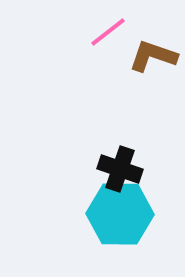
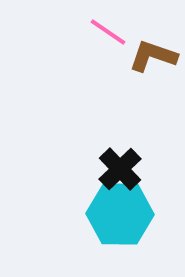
pink line: rotated 72 degrees clockwise
black cross: rotated 27 degrees clockwise
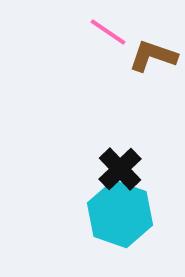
cyan hexagon: rotated 18 degrees clockwise
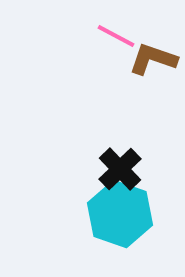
pink line: moved 8 px right, 4 px down; rotated 6 degrees counterclockwise
brown L-shape: moved 3 px down
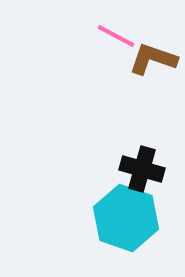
black cross: moved 22 px right; rotated 30 degrees counterclockwise
cyan hexagon: moved 6 px right, 4 px down
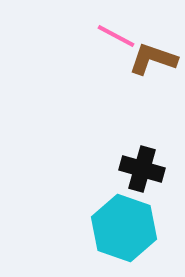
cyan hexagon: moved 2 px left, 10 px down
